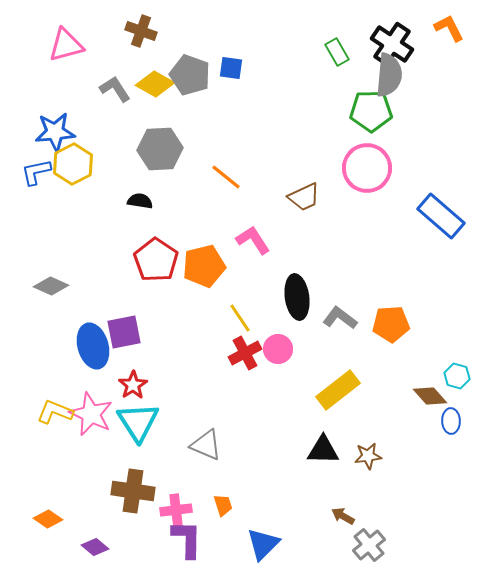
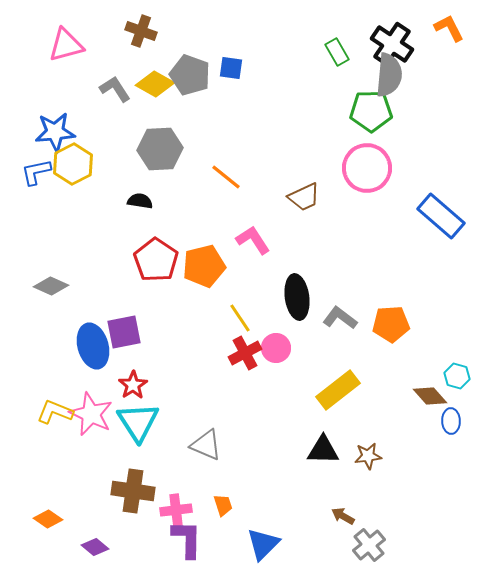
pink circle at (278, 349): moved 2 px left, 1 px up
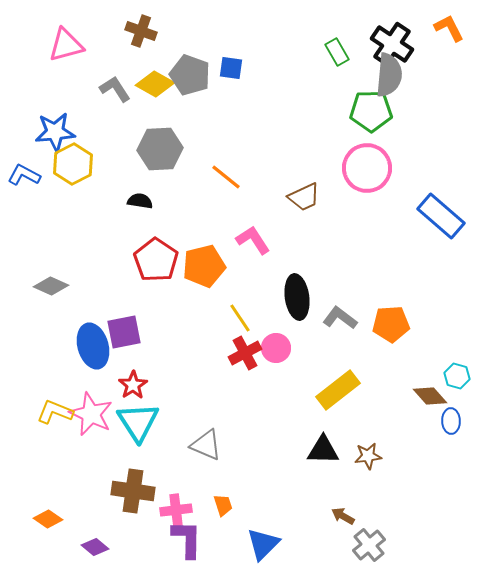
blue L-shape at (36, 172): moved 12 px left, 3 px down; rotated 40 degrees clockwise
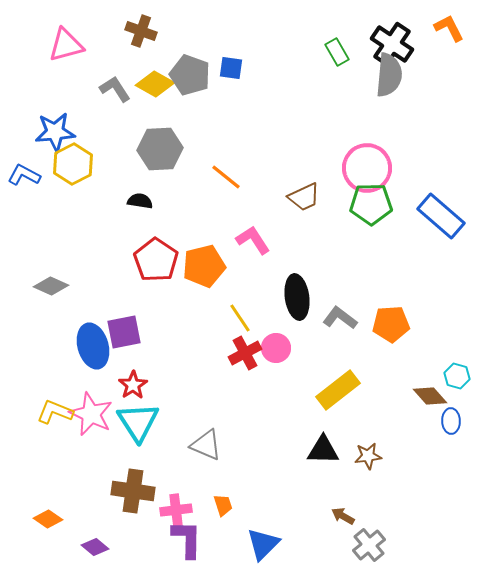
green pentagon at (371, 111): moved 93 px down
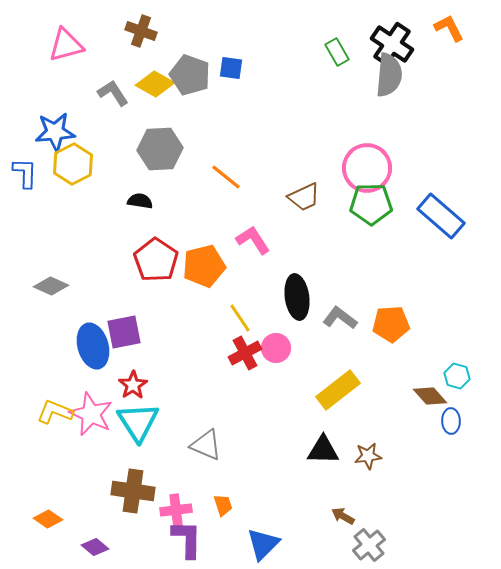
gray L-shape at (115, 89): moved 2 px left, 4 px down
blue L-shape at (24, 175): moved 1 px right, 2 px up; rotated 64 degrees clockwise
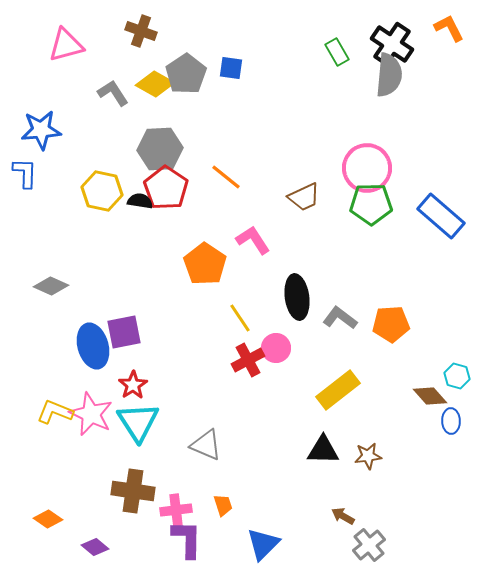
gray pentagon at (190, 75): moved 4 px left, 1 px up; rotated 18 degrees clockwise
blue star at (55, 132): moved 14 px left, 2 px up
yellow hexagon at (73, 164): moved 29 px right, 27 px down; rotated 21 degrees counterclockwise
red pentagon at (156, 260): moved 10 px right, 72 px up
orange pentagon at (204, 266): moved 1 px right, 2 px up; rotated 24 degrees counterclockwise
red cross at (245, 353): moved 3 px right, 7 px down
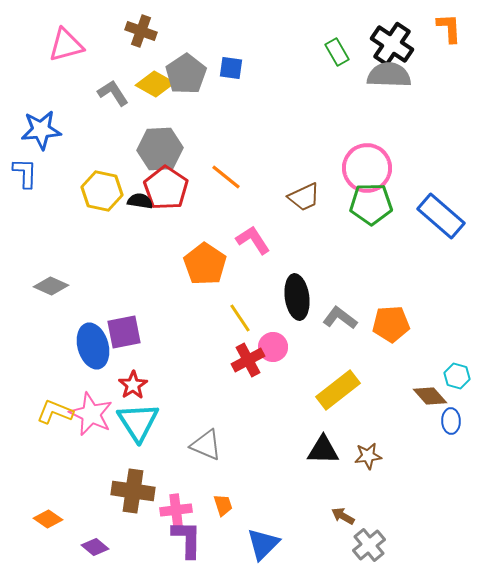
orange L-shape at (449, 28): rotated 24 degrees clockwise
gray semicircle at (389, 75): rotated 93 degrees counterclockwise
pink circle at (276, 348): moved 3 px left, 1 px up
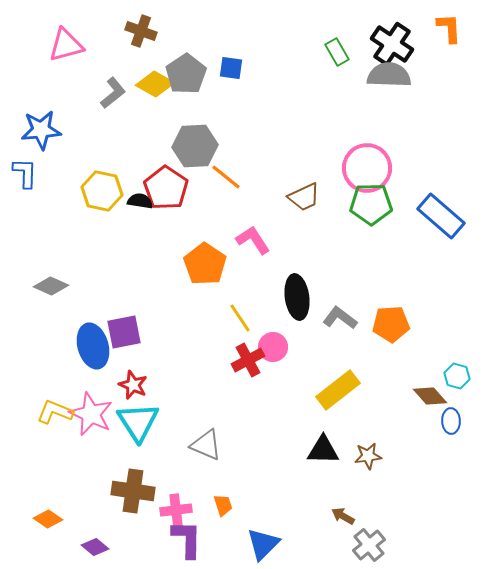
gray L-shape at (113, 93): rotated 84 degrees clockwise
gray hexagon at (160, 149): moved 35 px right, 3 px up
red star at (133, 385): rotated 16 degrees counterclockwise
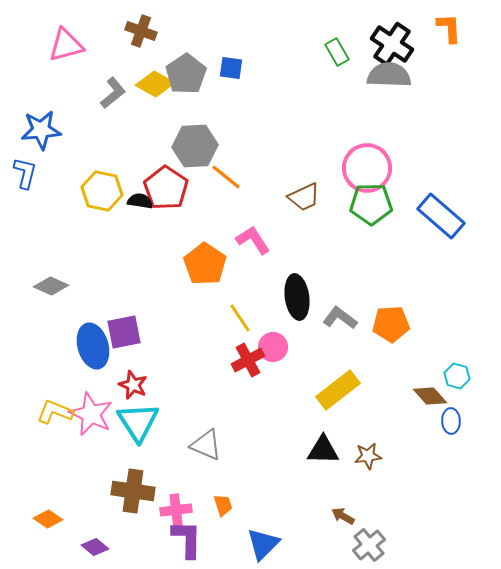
blue L-shape at (25, 173): rotated 12 degrees clockwise
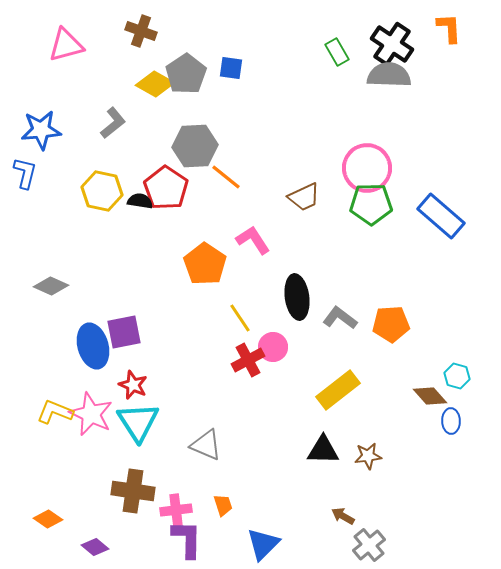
gray L-shape at (113, 93): moved 30 px down
